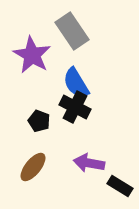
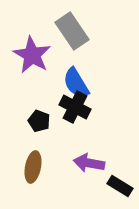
brown ellipse: rotated 28 degrees counterclockwise
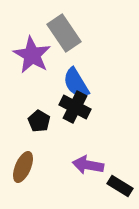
gray rectangle: moved 8 px left, 2 px down
black pentagon: rotated 10 degrees clockwise
purple arrow: moved 1 px left, 2 px down
brown ellipse: moved 10 px left; rotated 12 degrees clockwise
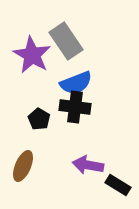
gray rectangle: moved 2 px right, 8 px down
blue semicircle: rotated 80 degrees counterclockwise
black cross: rotated 20 degrees counterclockwise
black pentagon: moved 2 px up
brown ellipse: moved 1 px up
black rectangle: moved 2 px left, 1 px up
